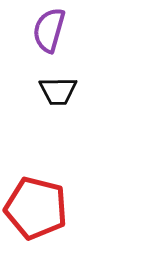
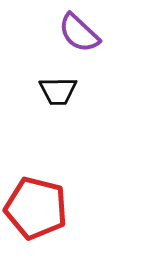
purple semicircle: moved 30 px right, 3 px down; rotated 63 degrees counterclockwise
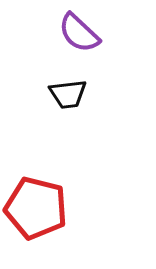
black trapezoid: moved 10 px right, 3 px down; rotated 6 degrees counterclockwise
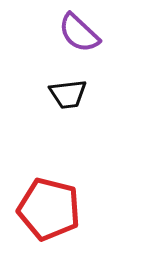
red pentagon: moved 13 px right, 1 px down
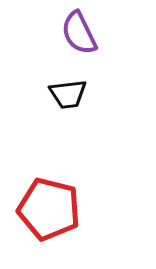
purple semicircle: rotated 21 degrees clockwise
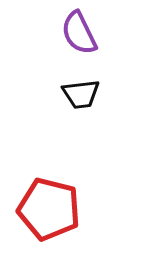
black trapezoid: moved 13 px right
